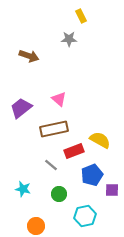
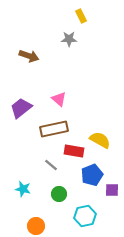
red rectangle: rotated 30 degrees clockwise
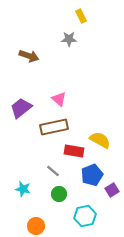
brown rectangle: moved 2 px up
gray line: moved 2 px right, 6 px down
purple square: rotated 32 degrees counterclockwise
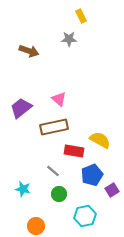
brown arrow: moved 5 px up
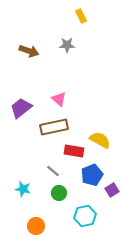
gray star: moved 2 px left, 6 px down
green circle: moved 1 px up
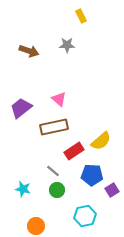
yellow semicircle: moved 1 px right, 1 px down; rotated 110 degrees clockwise
red rectangle: rotated 42 degrees counterclockwise
blue pentagon: rotated 25 degrees clockwise
green circle: moved 2 px left, 3 px up
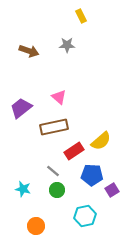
pink triangle: moved 2 px up
